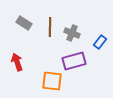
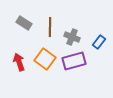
gray cross: moved 4 px down
blue rectangle: moved 1 px left
red arrow: moved 2 px right
orange square: moved 7 px left, 22 px up; rotated 30 degrees clockwise
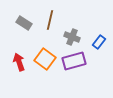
brown line: moved 7 px up; rotated 12 degrees clockwise
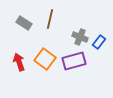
brown line: moved 1 px up
gray cross: moved 8 px right
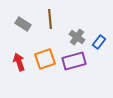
brown line: rotated 18 degrees counterclockwise
gray rectangle: moved 1 px left, 1 px down
gray cross: moved 3 px left; rotated 14 degrees clockwise
orange square: rotated 35 degrees clockwise
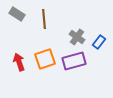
brown line: moved 6 px left
gray rectangle: moved 6 px left, 10 px up
